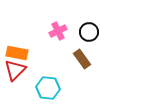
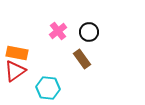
pink cross: rotated 12 degrees counterclockwise
red triangle: moved 1 px down; rotated 10 degrees clockwise
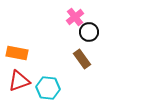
pink cross: moved 17 px right, 14 px up
red triangle: moved 4 px right, 10 px down; rotated 15 degrees clockwise
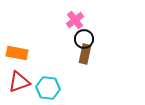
pink cross: moved 3 px down
black circle: moved 5 px left, 7 px down
brown rectangle: moved 3 px right, 5 px up; rotated 48 degrees clockwise
red triangle: moved 1 px down
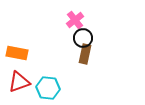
black circle: moved 1 px left, 1 px up
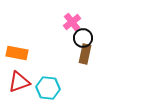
pink cross: moved 3 px left, 2 px down
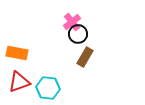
black circle: moved 5 px left, 4 px up
brown rectangle: moved 3 px down; rotated 18 degrees clockwise
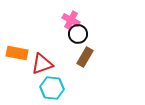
pink cross: moved 1 px left, 2 px up; rotated 24 degrees counterclockwise
red triangle: moved 23 px right, 18 px up
cyan hexagon: moved 4 px right
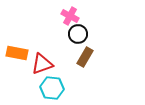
pink cross: moved 1 px left, 4 px up
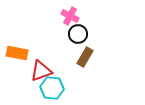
red triangle: moved 1 px left, 7 px down
